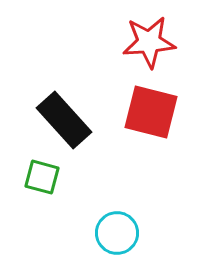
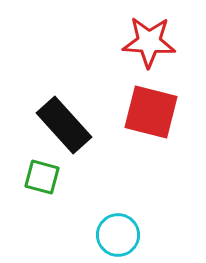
red star: rotated 8 degrees clockwise
black rectangle: moved 5 px down
cyan circle: moved 1 px right, 2 px down
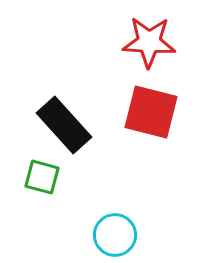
cyan circle: moved 3 px left
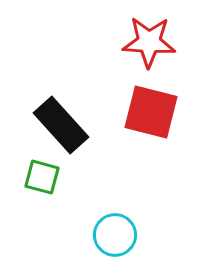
black rectangle: moved 3 px left
